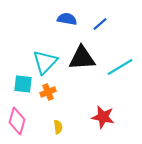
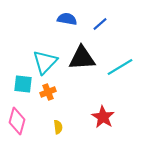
red star: rotated 20 degrees clockwise
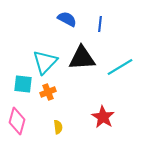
blue semicircle: rotated 18 degrees clockwise
blue line: rotated 42 degrees counterclockwise
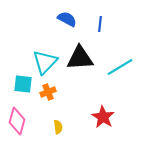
black triangle: moved 2 px left
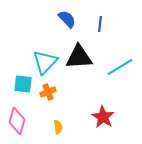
blue semicircle: rotated 18 degrees clockwise
black triangle: moved 1 px left, 1 px up
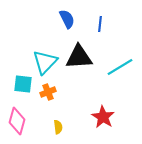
blue semicircle: rotated 18 degrees clockwise
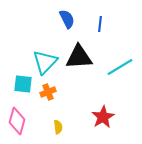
red star: rotated 10 degrees clockwise
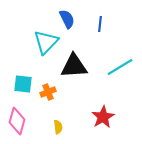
black triangle: moved 5 px left, 9 px down
cyan triangle: moved 1 px right, 20 px up
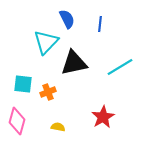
black triangle: moved 3 px up; rotated 8 degrees counterclockwise
yellow semicircle: rotated 72 degrees counterclockwise
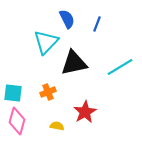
blue line: moved 3 px left; rotated 14 degrees clockwise
cyan square: moved 10 px left, 9 px down
red star: moved 18 px left, 5 px up
yellow semicircle: moved 1 px left, 1 px up
